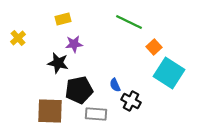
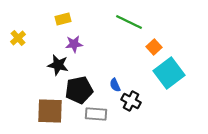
black star: moved 2 px down
cyan square: rotated 20 degrees clockwise
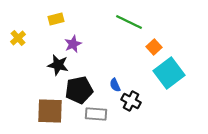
yellow rectangle: moved 7 px left
purple star: moved 1 px left; rotated 18 degrees counterclockwise
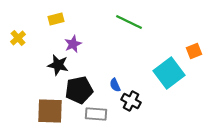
orange square: moved 40 px right, 4 px down; rotated 21 degrees clockwise
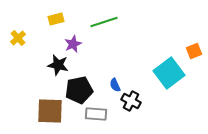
green line: moved 25 px left; rotated 44 degrees counterclockwise
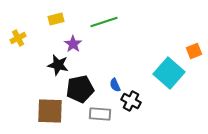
yellow cross: rotated 14 degrees clockwise
purple star: rotated 12 degrees counterclockwise
cyan square: rotated 12 degrees counterclockwise
black pentagon: moved 1 px right, 1 px up
gray rectangle: moved 4 px right
